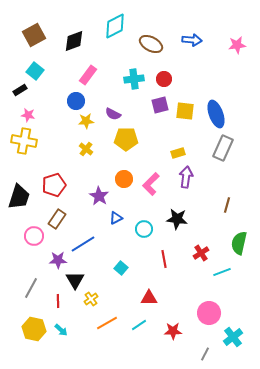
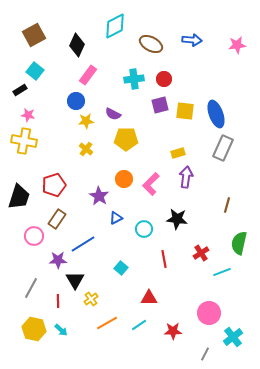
black diamond at (74, 41): moved 3 px right, 4 px down; rotated 45 degrees counterclockwise
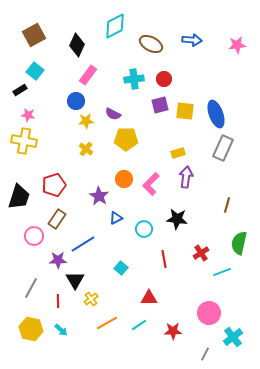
yellow hexagon at (34, 329): moved 3 px left
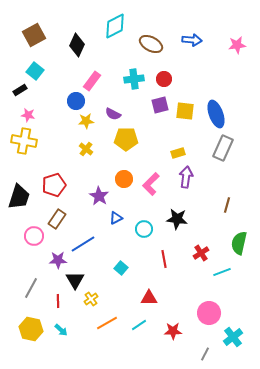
pink rectangle at (88, 75): moved 4 px right, 6 px down
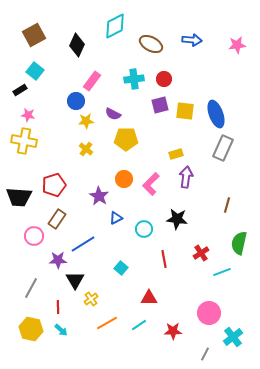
yellow rectangle at (178, 153): moved 2 px left, 1 px down
black trapezoid at (19, 197): rotated 76 degrees clockwise
red line at (58, 301): moved 6 px down
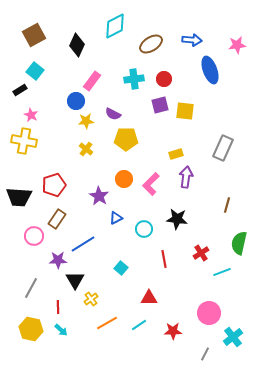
brown ellipse at (151, 44): rotated 60 degrees counterclockwise
blue ellipse at (216, 114): moved 6 px left, 44 px up
pink star at (28, 115): moved 3 px right; rotated 16 degrees clockwise
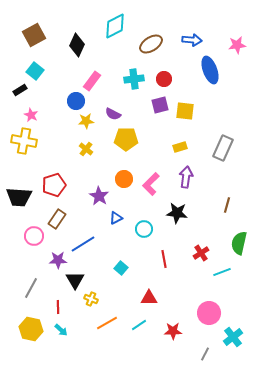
yellow rectangle at (176, 154): moved 4 px right, 7 px up
black star at (177, 219): moved 6 px up
yellow cross at (91, 299): rotated 32 degrees counterclockwise
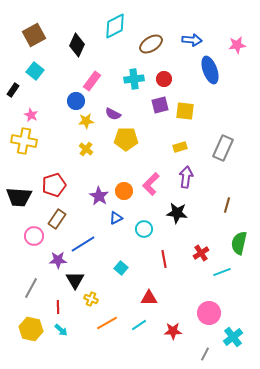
black rectangle at (20, 90): moved 7 px left; rotated 24 degrees counterclockwise
orange circle at (124, 179): moved 12 px down
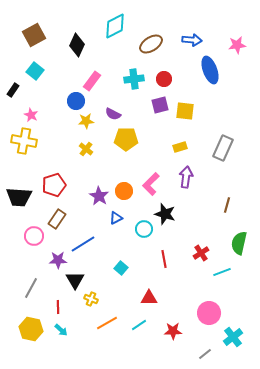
black star at (177, 213): moved 12 px left, 1 px down; rotated 10 degrees clockwise
gray line at (205, 354): rotated 24 degrees clockwise
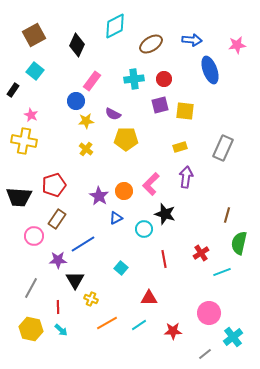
brown line at (227, 205): moved 10 px down
